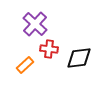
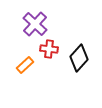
black diamond: rotated 40 degrees counterclockwise
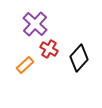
red cross: rotated 24 degrees clockwise
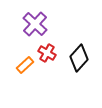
red cross: moved 2 px left, 4 px down
